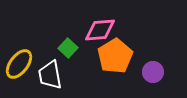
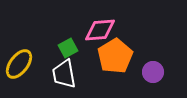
green square: rotated 18 degrees clockwise
white trapezoid: moved 14 px right, 1 px up
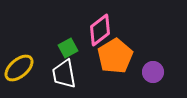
pink diamond: rotated 32 degrees counterclockwise
yellow ellipse: moved 4 px down; rotated 12 degrees clockwise
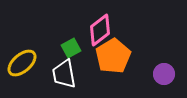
green square: moved 3 px right
orange pentagon: moved 2 px left
yellow ellipse: moved 3 px right, 5 px up
purple circle: moved 11 px right, 2 px down
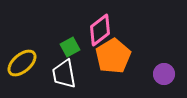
green square: moved 1 px left, 1 px up
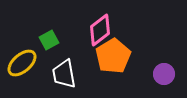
green square: moved 21 px left, 7 px up
